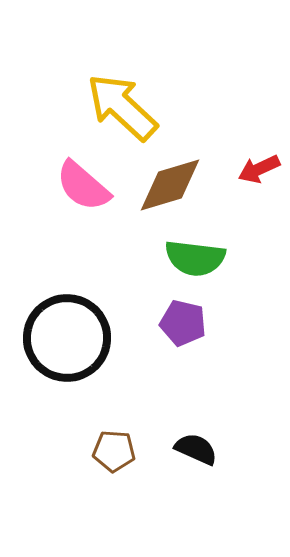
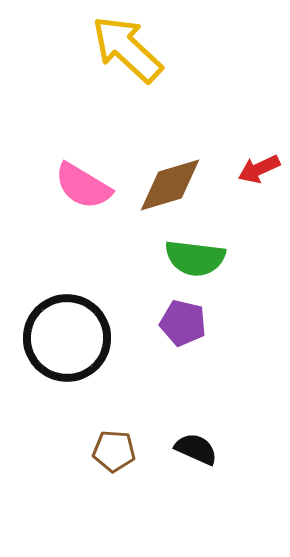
yellow arrow: moved 5 px right, 58 px up
pink semicircle: rotated 10 degrees counterclockwise
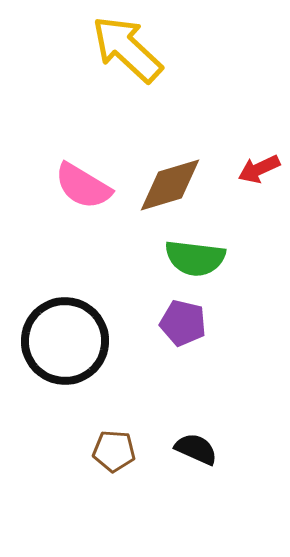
black circle: moved 2 px left, 3 px down
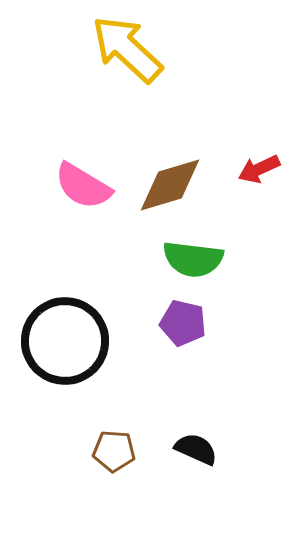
green semicircle: moved 2 px left, 1 px down
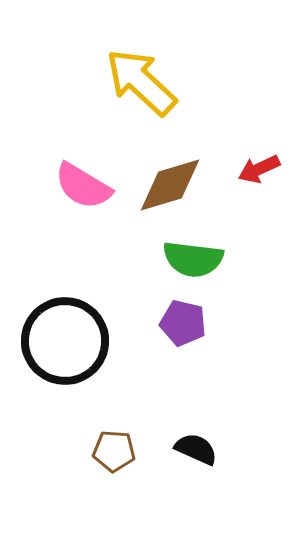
yellow arrow: moved 14 px right, 33 px down
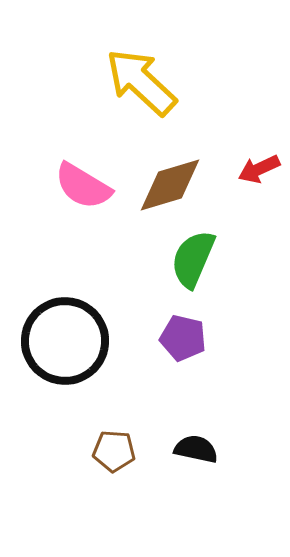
green semicircle: rotated 106 degrees clockwise
purple pentagon: moved 15 px down
black semicircle: rotated 12 degrees counterclockwise
